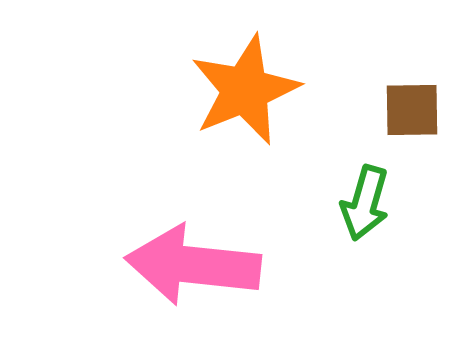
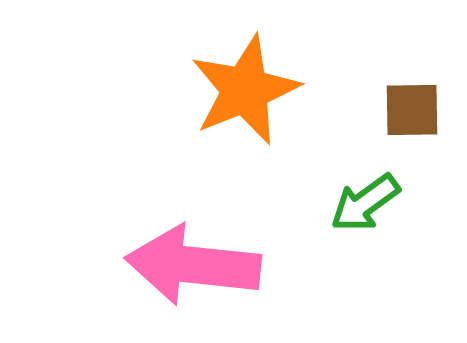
green arrow: rotated 38 degrees clockwise
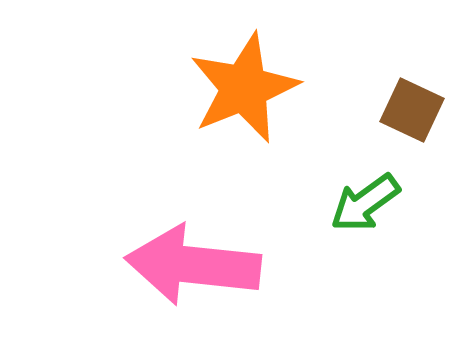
orange star: moved 1 px left, 2 px up
brown square: rotated 26 degrees clockwise
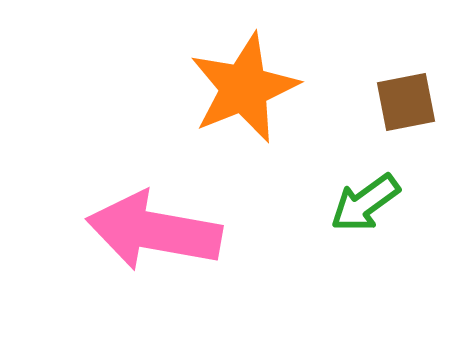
brown square: moved 6 px left, 8 px up; rotated 36 degrees counterclockwise
pink arrow: moved 39 px left, 34 px up; rotated 4 degrees clockwise
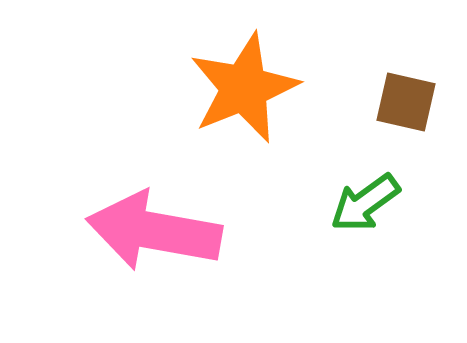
brown square: rotated 24 degrees clockwise
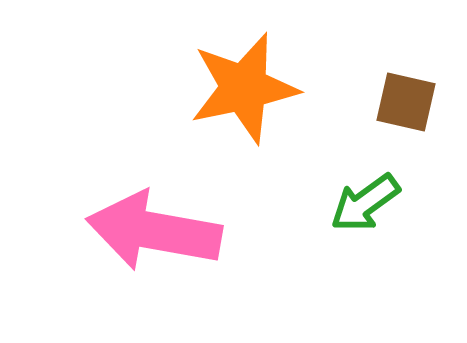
orange star: rotated 10 degrees clockwise
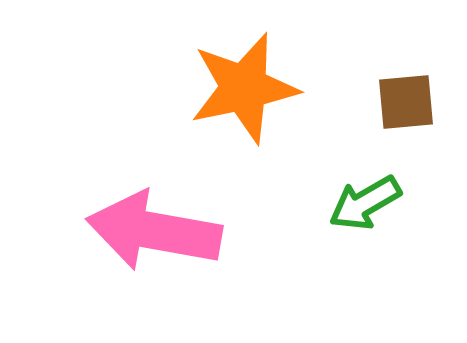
brown square: rotated 18 degrees counterclockwise
green arrow: rotated 6 degrees clockwise
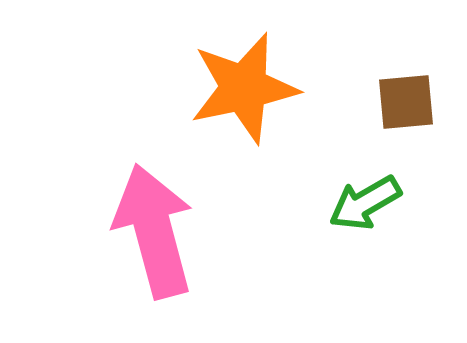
pink arrow: rotated 65 degrees clockwise
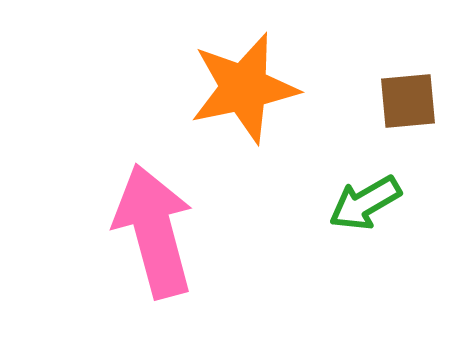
brown square: moved 2 px right, 1 px up
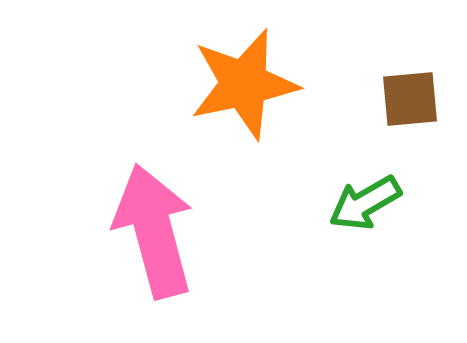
orange star: moved 4 px up
brown square: moved 2 px right, 2 px up
